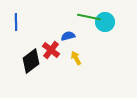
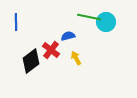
cyan circle: moved 1 px right
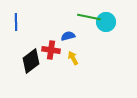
red cross: rotated 30 degrees counterclockwise
yellow arrow: moved 3 px left
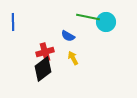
green line: moved 1 px left
blue line: moved 3 px left
blue semicircle: rotated 136 degrees counterclockwise
red cross: moved 6 px left, 2 px down; rotated 24 degrees counterclockwise
black diamond: moved 12 px right, 8 px down
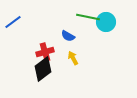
blue line: rotated 54 degrees clockwise
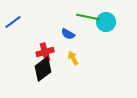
blue semicircle: moved 2 px up
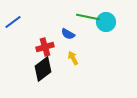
red cross: moved 5 px up
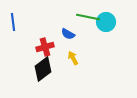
blue line: rotated 60 degrees counterclockwise
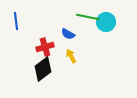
blue line: moved 3 px right, 1 px up
yellow arrow: moved 2 px left, 2 px up
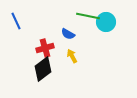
green line: moved 1 px up
blue line: rotated 18 degrees counterclockwise
red cross: moved 1 px down
yellow arrow: moved 1 px right
